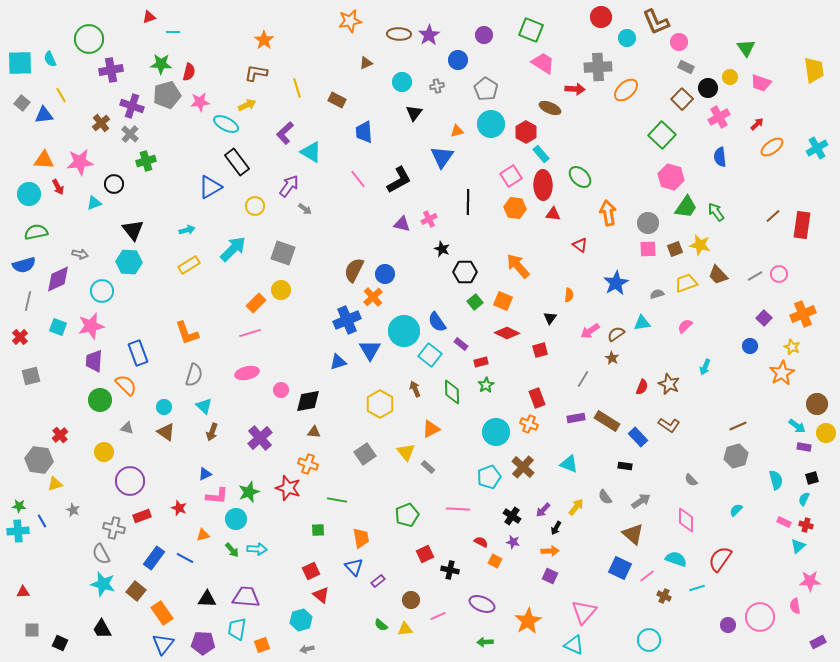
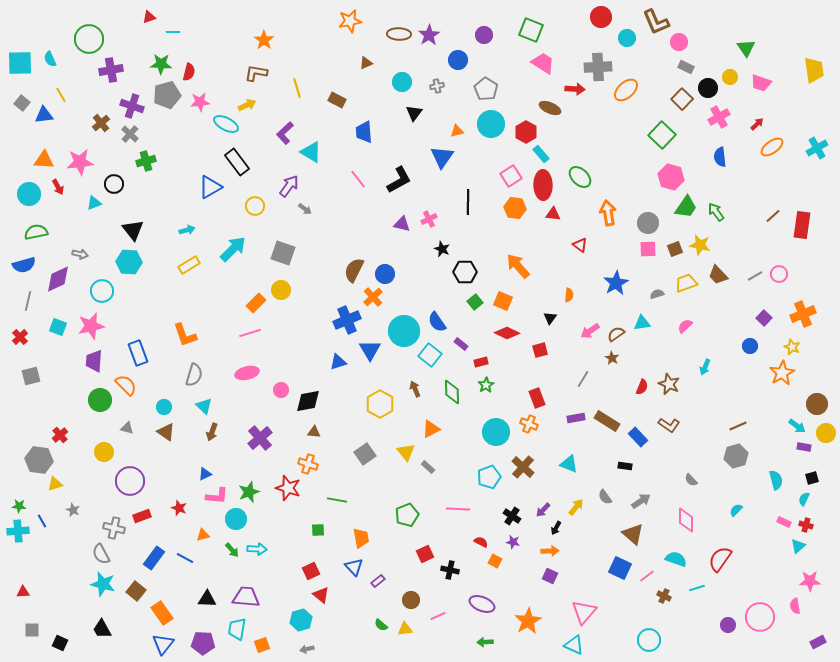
orange L-shape at (187, 333): moved 2 px left, 2 px down
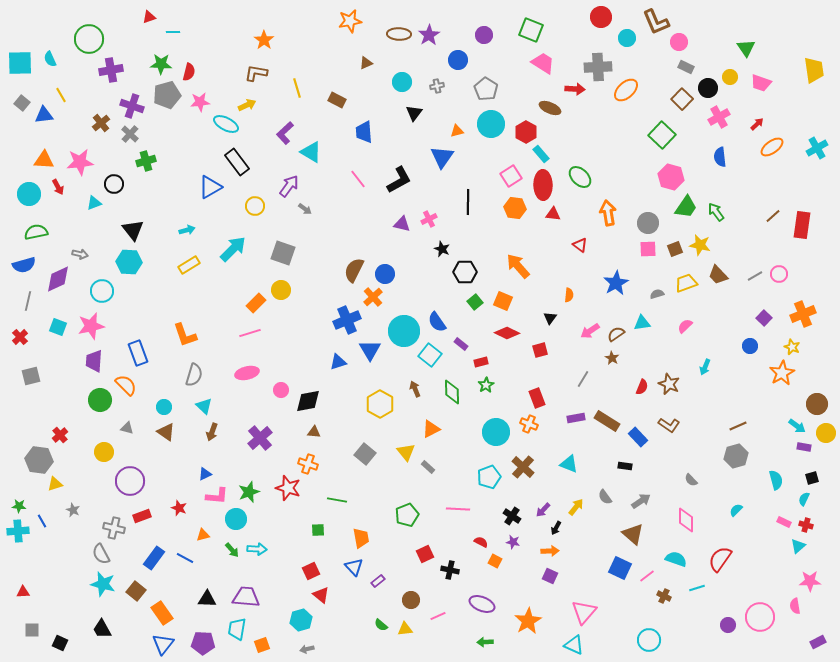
gray square at (365, 454): rotated 15 degrees counterclockwise
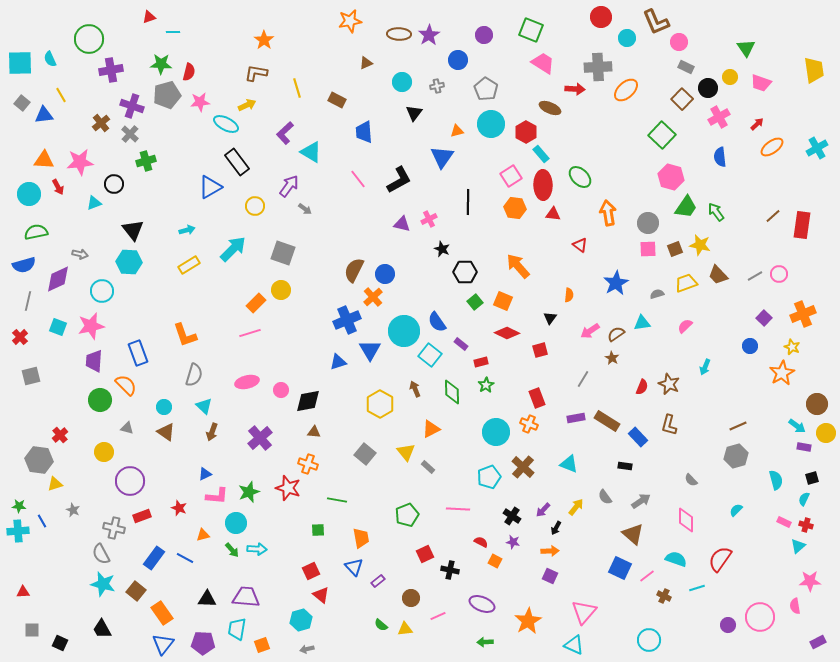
pink ellipse at (247, 373): moved 9 px down
brown L-shape at (669, 425): rotated 70 degrees clockwise
cyan circle at (236, 519): moved 4 px down
brown circle at (411, 600): moved 2 px up
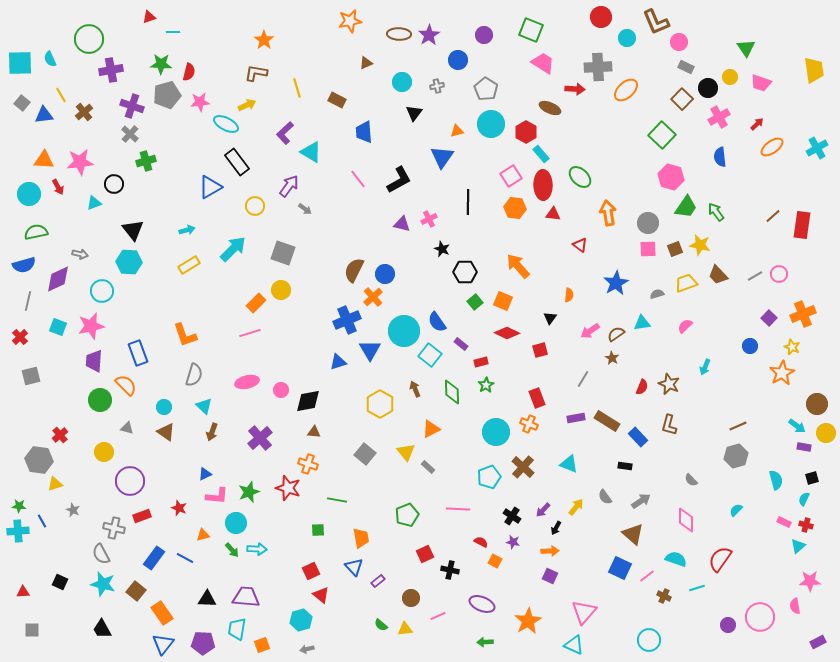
brown cross at (101, 123): moved 17 px left, 11 px up
purple square at (764, 318): moved 5 px right
black square at (60, 643): moved 61 px up
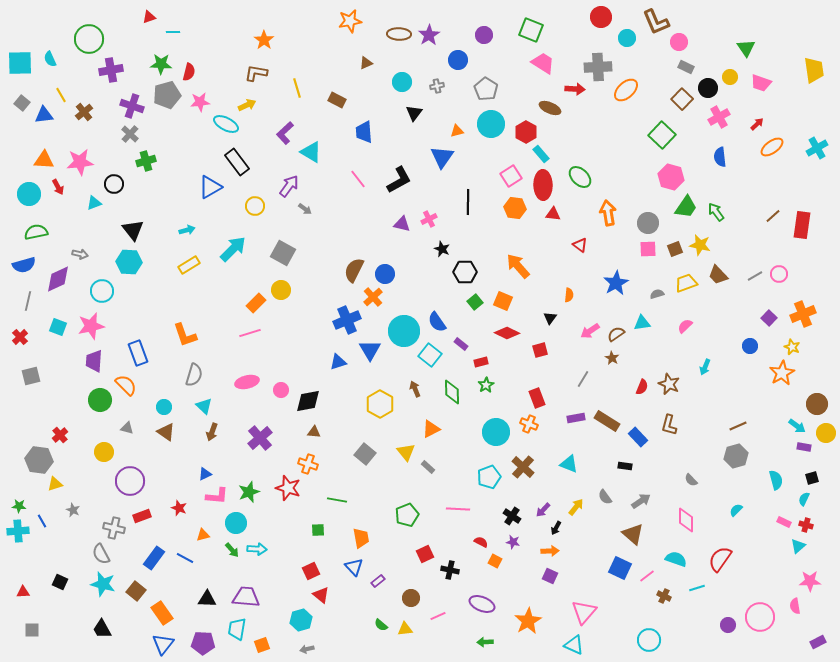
gray square at (283, 253): rotated 10 degrees clockwise
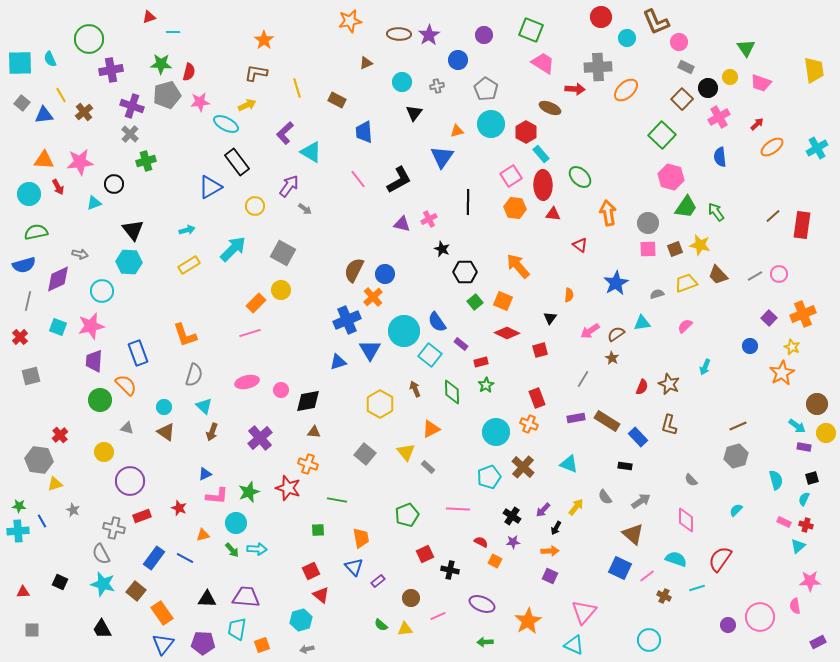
purple star at (513, 542): rotated 16 degrees counterclockwise
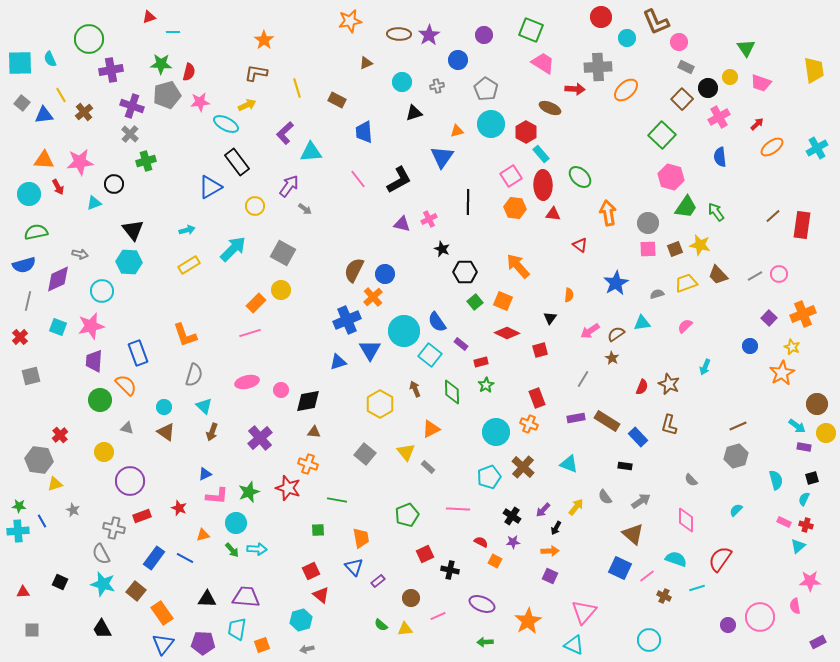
black triangle at (414, 113): rotated 36 degrees clockwise
cyan triangle at (311, 152): rotated 35 degrees counterclockwise
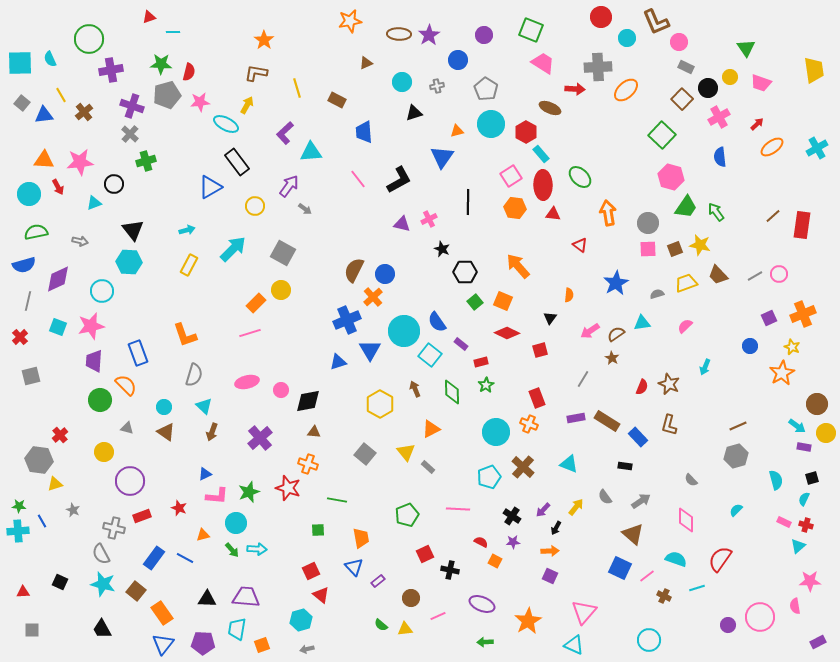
yellow arrow at (247, 105): rotated 36 degrees counterclockwise
gray arrow at (80, 254): moved 13 px up
yellow rectangle at (189, 265): rotated 30 degrees counterclockwise
purple square at (769, 318): rotated 21 degrees clockwise
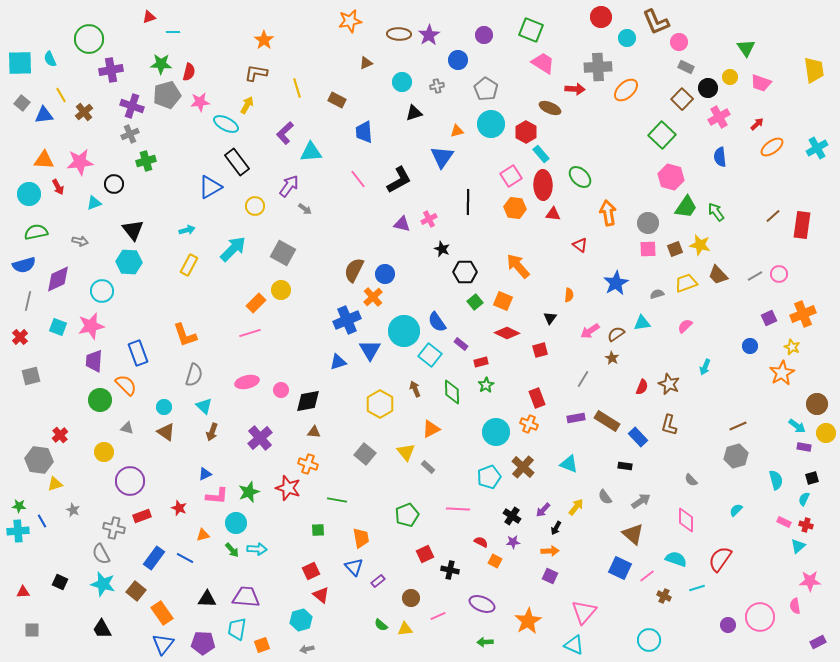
gray cross at (130, 134): rotated 24 degrees clockwise
